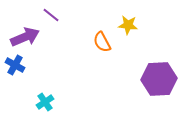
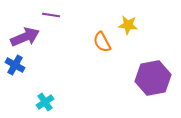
purple line: rotated 30 degrees counterclockwise
purple hexagon: moved 6 px left, 1 px up; rotated 8 degrees counterclockwise
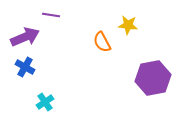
blue cross: moved 10 px right, 2 px down
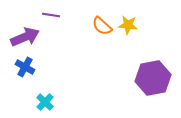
orange semicircle: moved 16 px up; rotated 20 degrees counterclockwise
cyan cross: rotated 12 degrees counterclockwise
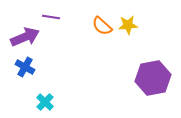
purple line: moved 2 px down
yellow star: rotated 12 degrees counterclockwise
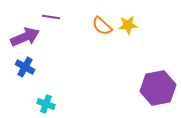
purple hexagon: moved 5 px right, 10 px down
cyan cross: moved 1 px right, 2 px down; rotated 24 degrees counterclockwise
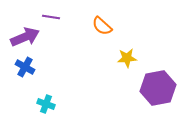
yellow star: moved 1 px left, 33 px down
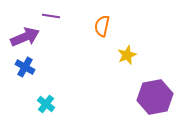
purple line: moved 1 px up
orange semicircle: rotated 60 degrees clockwise
yellow star: moved 3 px up; rotated 18 degrees counterclockwise
purple hexagon: moved 3 px left, 9 px down
cyan cross: rotated 18 degrees clockwise
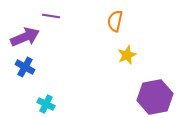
orange semicircle: moved 13 px right, 5 px up
cyan cross: rotated 12 degrees counterclockwise
